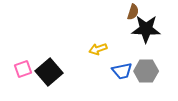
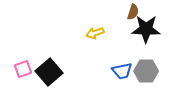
yellow arrow: moved 3 px left, 16 px up
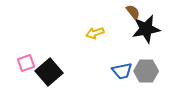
brown semicircle: rotated 56 degrees counterclockwise
black star: rotated 12 degrees counterclockwise
pink square: moved 3 px right, 6 px up
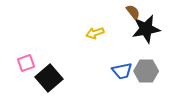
black square: moved 6 px down
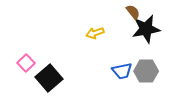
pink square: rotated 24 degrees counterclockwise
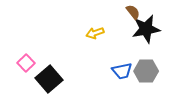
black square: moved 1 px down
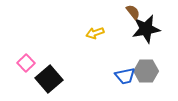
blue trapezoid: moved 3 px right, 5 px down
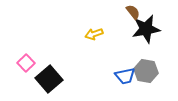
yellow arrow: moved 1 px left, 1 px down
gray hexagon: rotated 10 degrees clockwise
